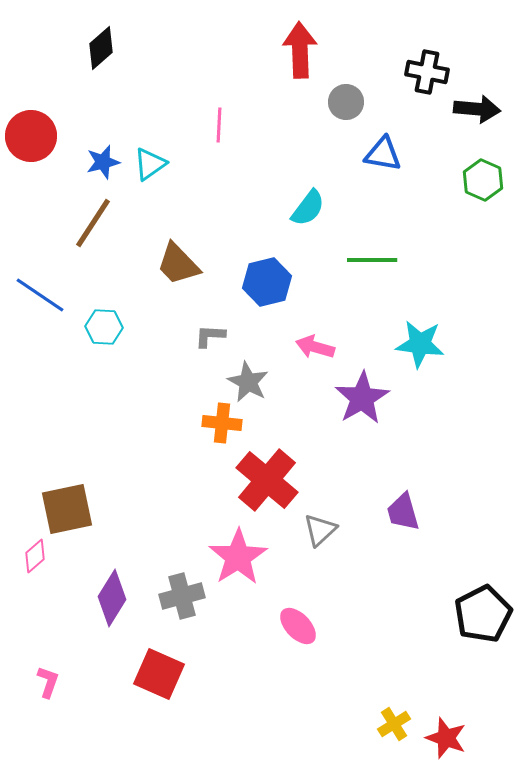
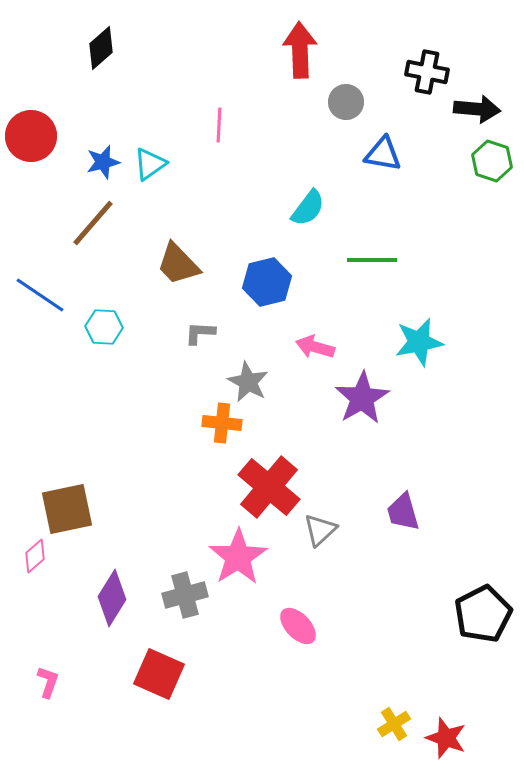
green hexagon: moved 9 px right, 19 px up; rotated 6 degrees counterclockwise
brown line: rotated 8 degrees clockwise
gray L-shape: moved 10 px left, 3 px up
cyan star: moved 1 px left, 2 px up; rotated 18 degrees counterclockwise
red cross: moved 2 px right, 7 px down
gray cross: moved 3 px right, 1 px up
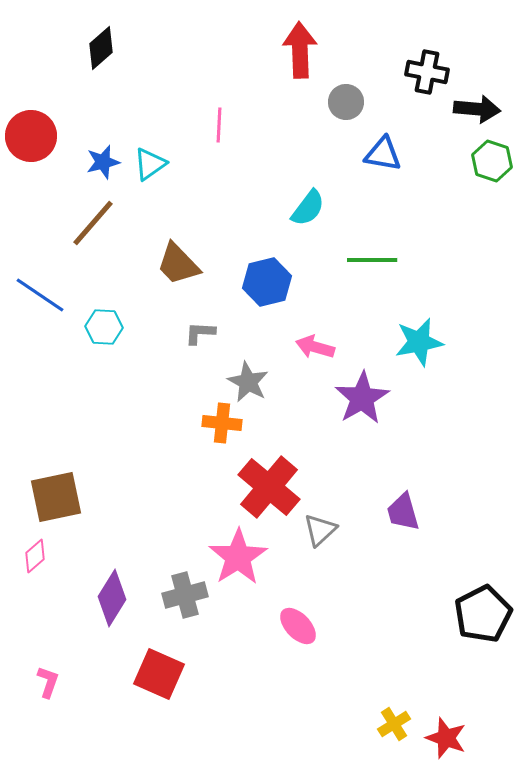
brown square: moved 11 px left, 12 px up
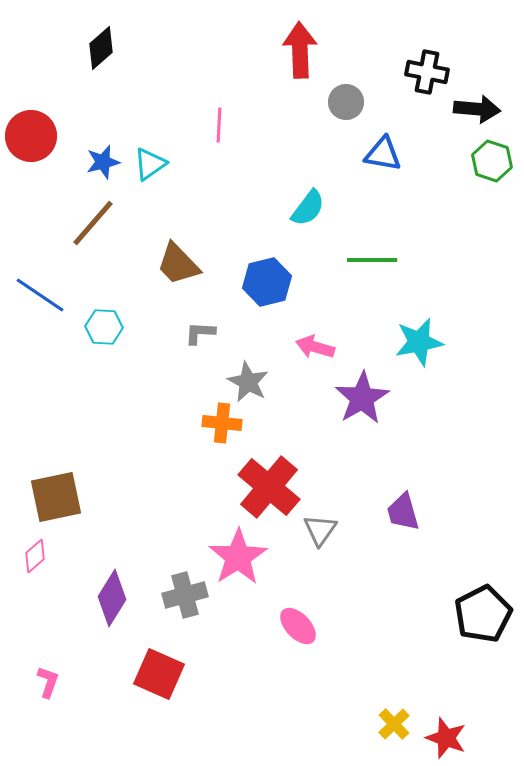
gray triangle: rotated 12 degrees counterclockwise
yellow cross: rotated 12 degrees counterclockwise
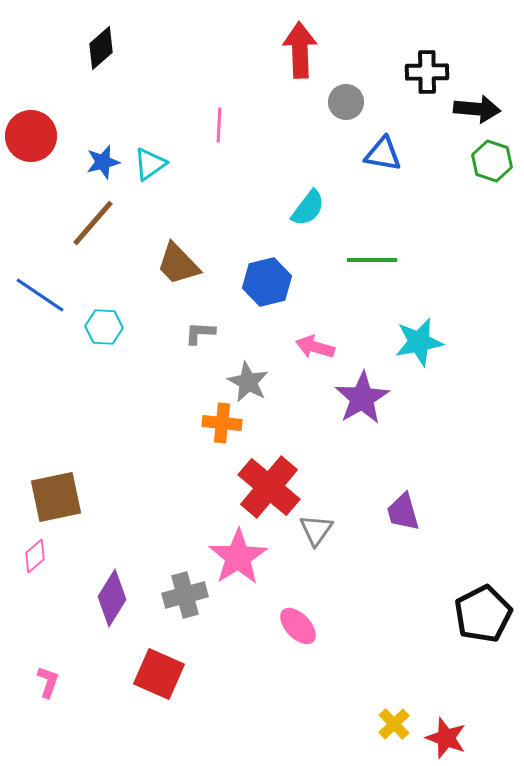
black cross: rotated 12 degrees counterclockwise
gray triangle: moved 4 px left
